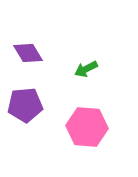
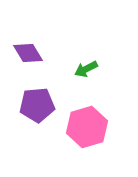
purple pentagon: moved 12 px right
pink hexagon: rotated 21 degrees counterclockwise
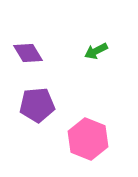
green arrow: moved 10 px right, 18 px up
pink hexagon: moved 1 px right, 12 px down; rotated 21 degrees counterclockwise
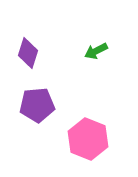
purple diamond: rotated 48 degrees clockwise
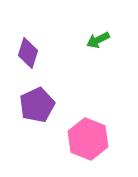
green arrow: moved 2 px right, 11 px up
purple pentagon: rotated 20 degrees counterclockwise
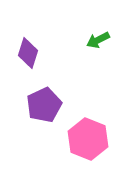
purple pentagon: moved 7 px right
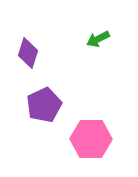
green arrow: moved 1 px up
pink hexagon: moved 3 px right; rotated 21 degrees counterclockwise
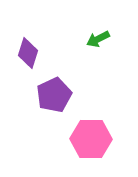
purple pentagon: moved 10 px right, 10 px up
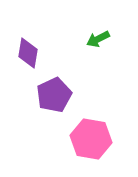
purple diamond: rotated 8 degrees counterclockwise
pink hexagon: rotated 9 degrees clockwise
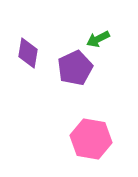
purple pentagon: moved 21 px right, 27 px up
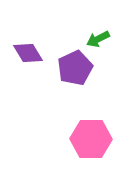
purple diamond: rotated 40 degrees counterclockwise
pink hexagon: rotated 9 degrees counterclockwise
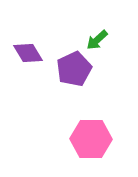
green arrow: moved 1 px left, 1 px down; rotated 15 degrees counterclockwise
purple pentagon: moved 1 px left, 1 px down
